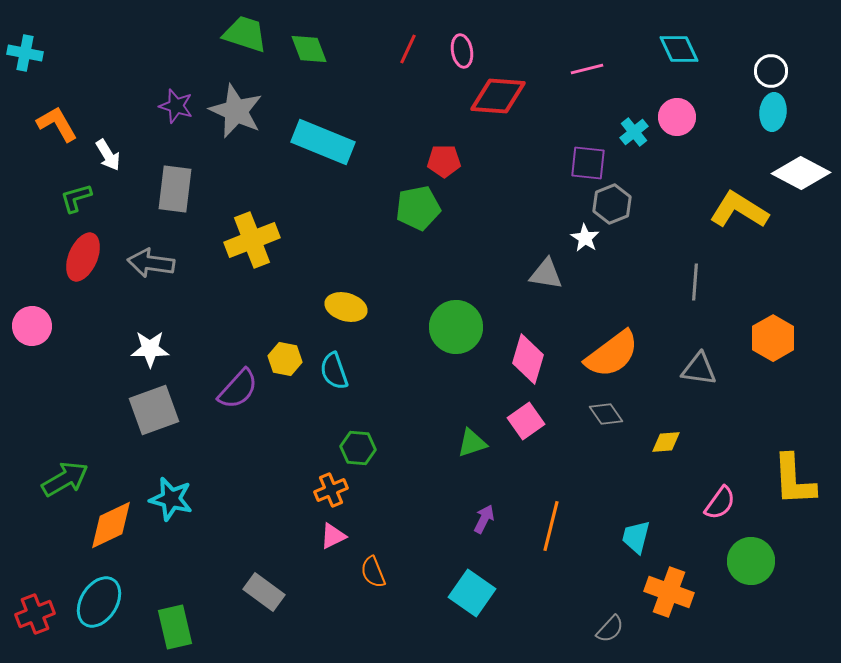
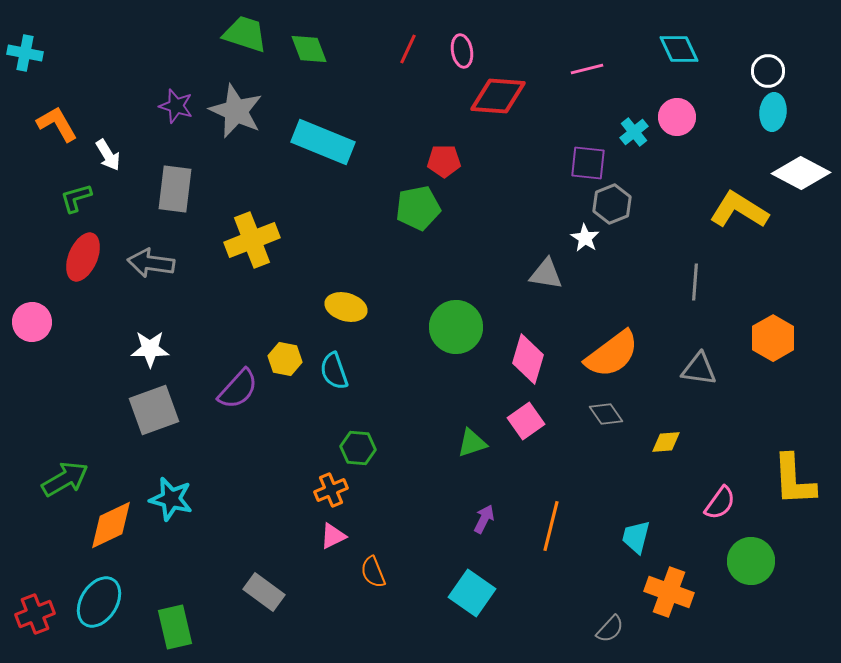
white circle at (771, 71): moved 3 px left
pink circle at (32, 326): moved 4 px up
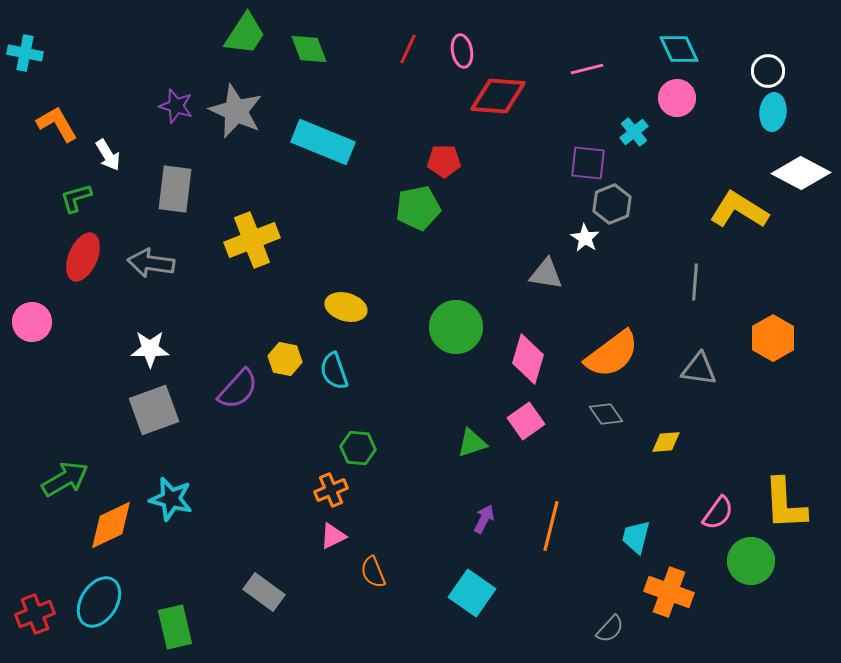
green trapezoid at (245, 34): rotated 105 degrees clockwise
pink circle at (677, 117): moved 19 px up
yellow L-shape at (794, 480): moved 9 px left, 24 px down
pink semicircle at (720, 503): moved 2 px left, 10 px down
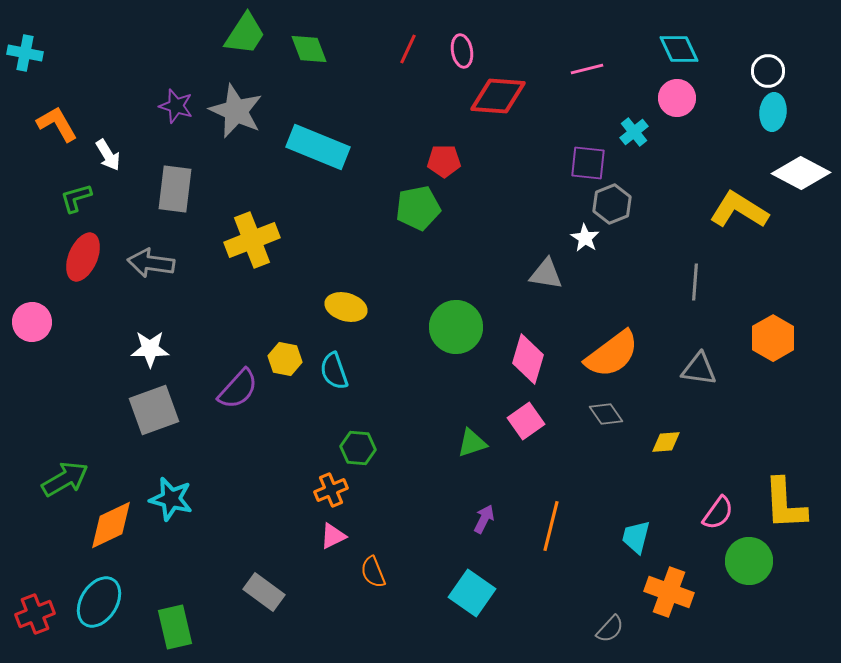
cyan rectangle at (323, 142): moved 5 px left, 5 px down
green circle at (751, 561): moved 2 px left
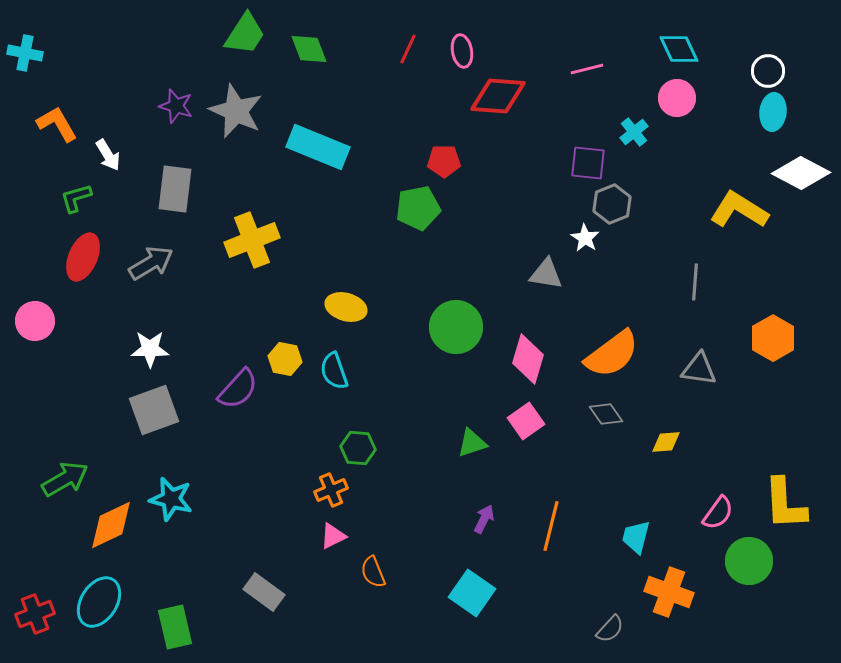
gray arrow at (151, 263): rotated 141 degrees clockwise
pink circle at (32, 322): moved 3 px right, 1 px up
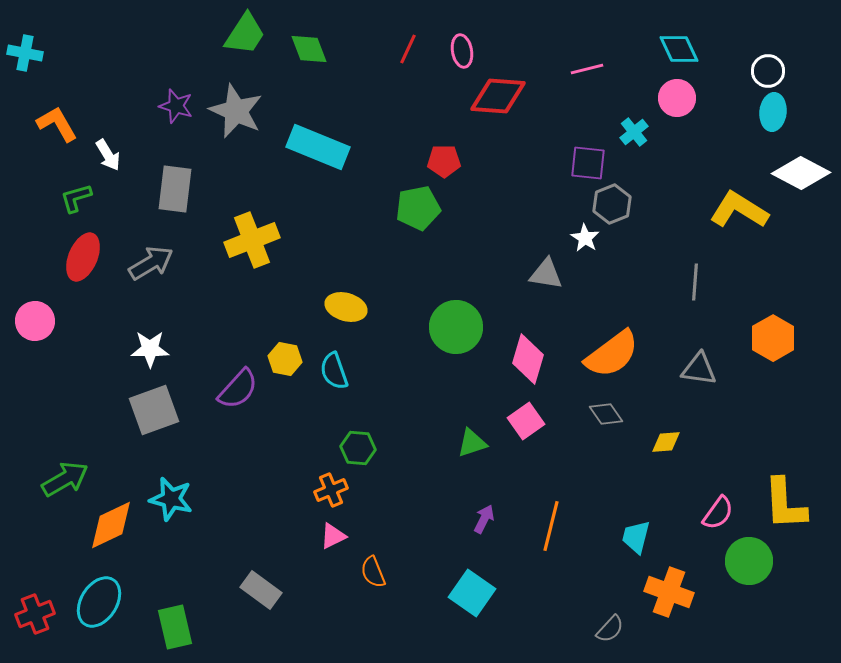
gray rectangle at (264, 592): moved 3 px left, 2 px up
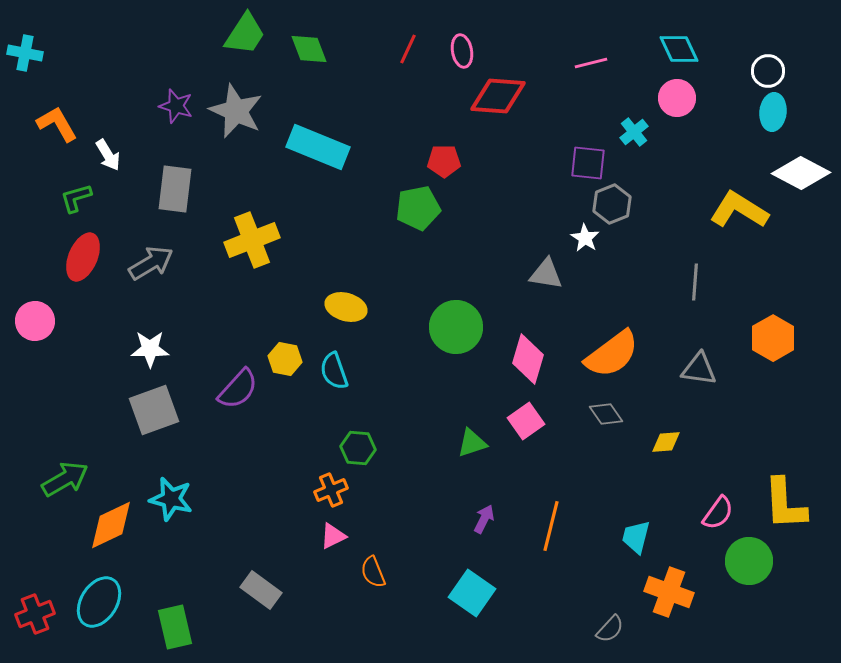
pink line at (587, 69): moved 4 px right, 6 px up
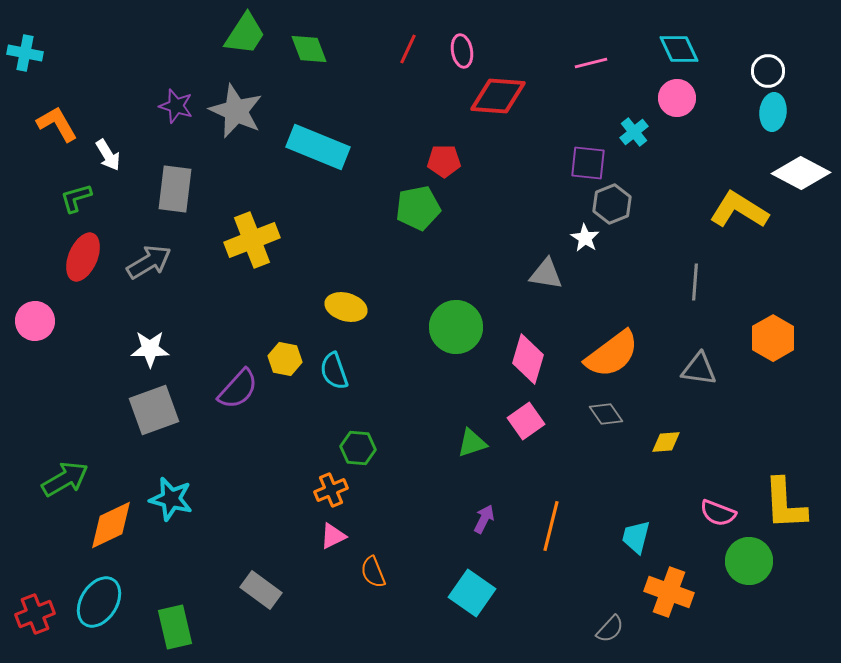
gray arrow at (151, 263): moved 2 px left, 1 px up
pink semicircle at (718, 513): rotated 75 degrees clockwise
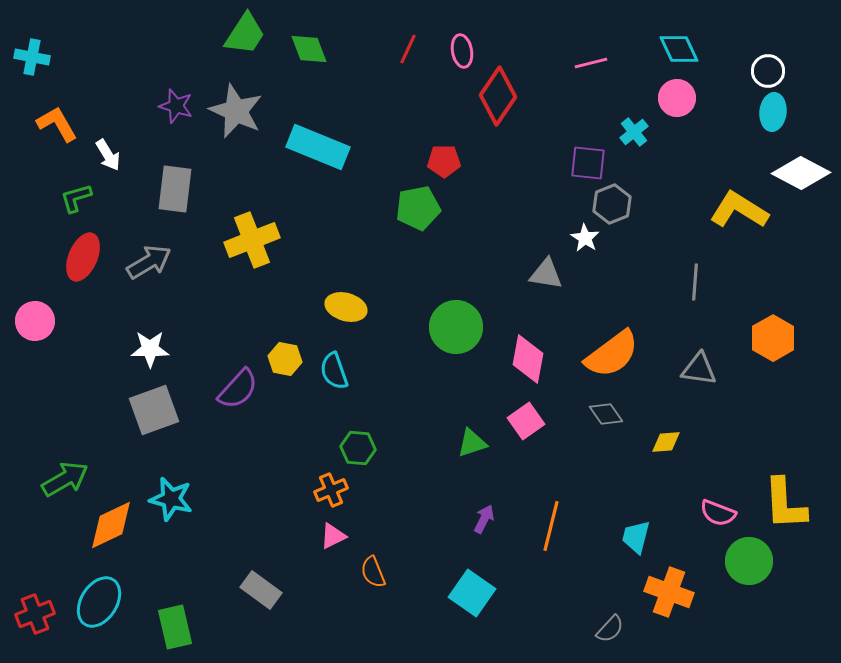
cyan cross at (25, 53): moved 7 px right, 4 px down
red diamond at (498, 96): rotated 60 degrees counterclockwise
pink diamond at (528, 359): rotated 6 degrees counterclockwise
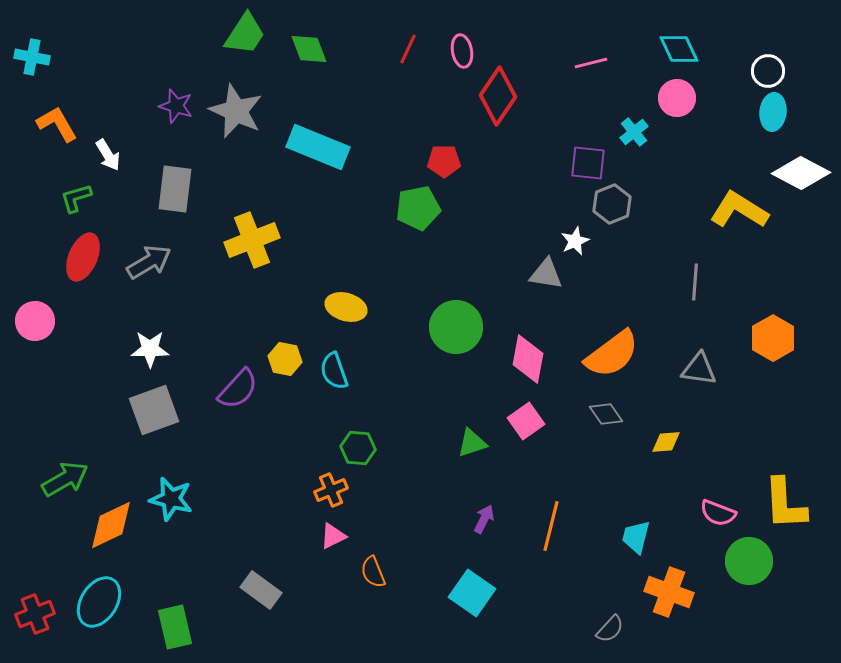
white star at (585, 238): moved 10 px left, 3 px down; rotated 16 degrees clockwise
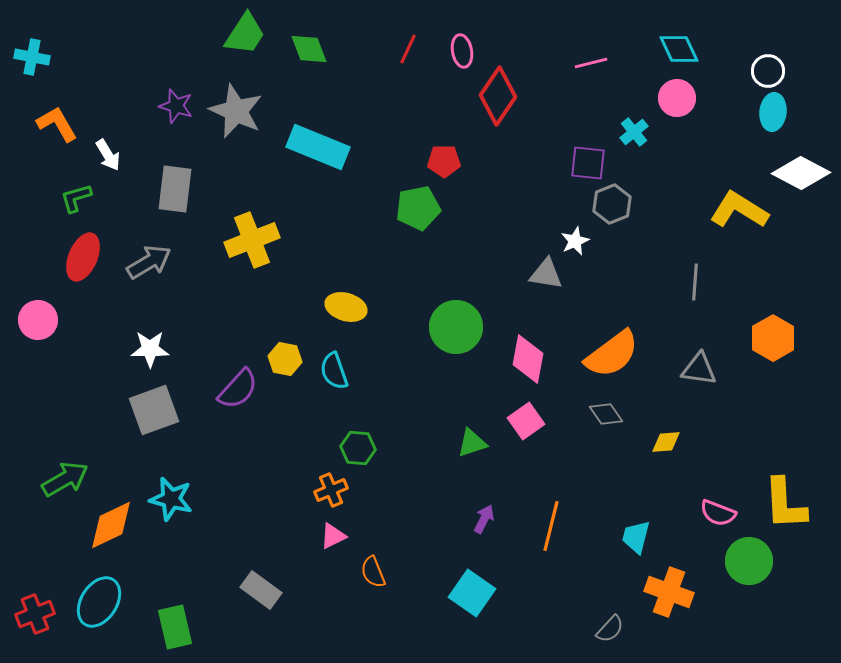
pink circle at (35, 321): moved 3 px right, 1 px up
